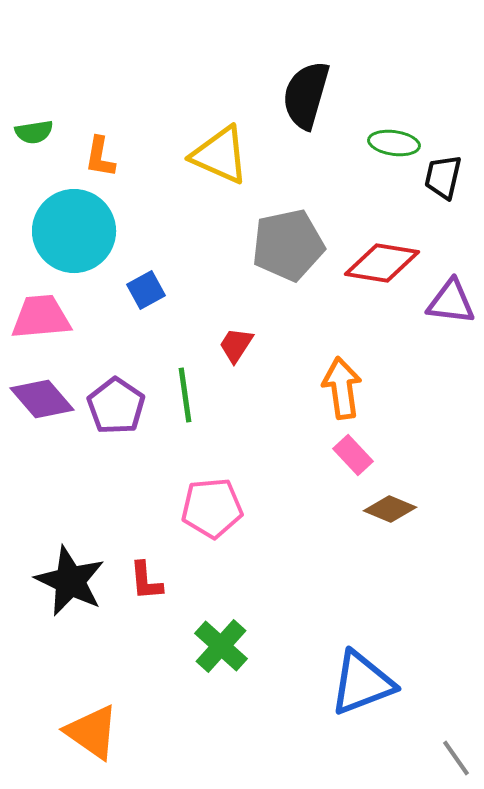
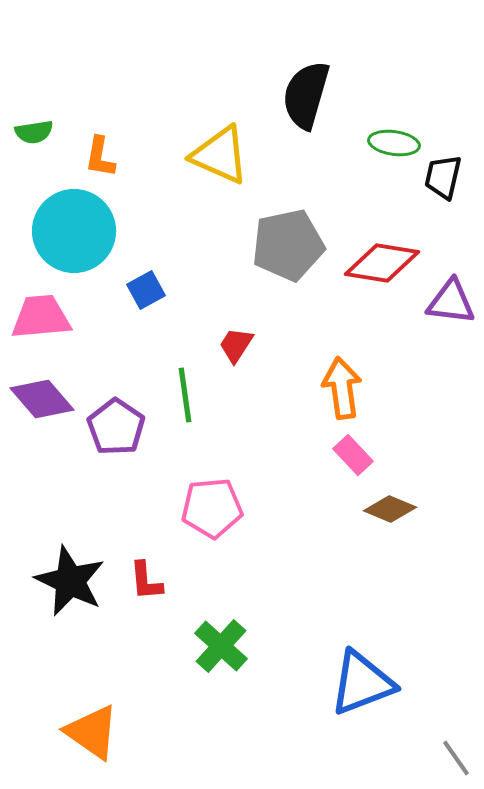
purple pentagon: moved 21 px down
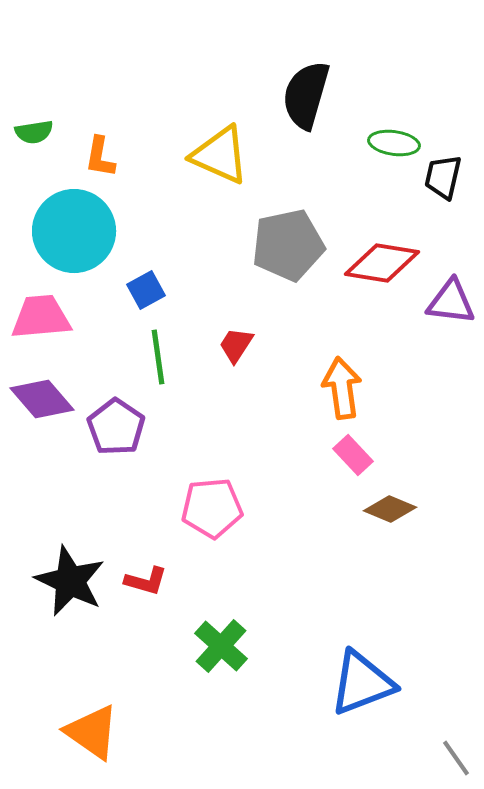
green line: moved 27 px left, 38 px up
red L-shape: rotated 69 degrees counterclockwise
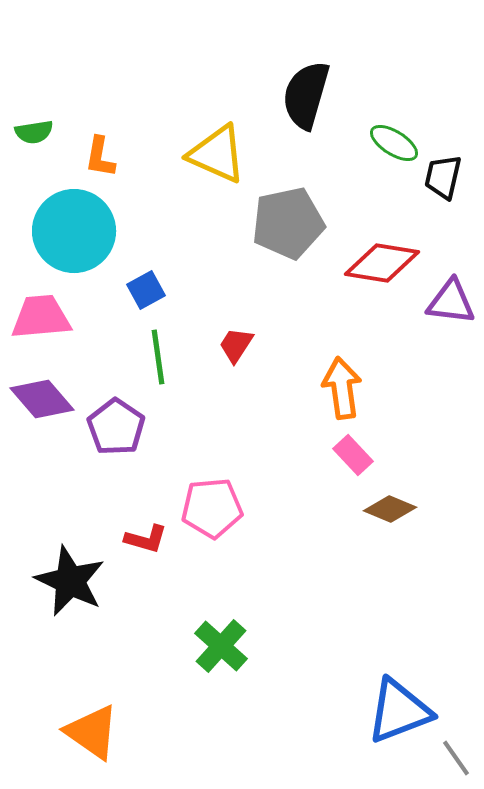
green ellipse: rotated 24 degrees clockwise
yellow triangle: moved 3 px left, 1 px up
gray pentagon: moved 22 px up
red L-shape: moved 42 px up
blue triangle: moved 37 px right, 28 px down
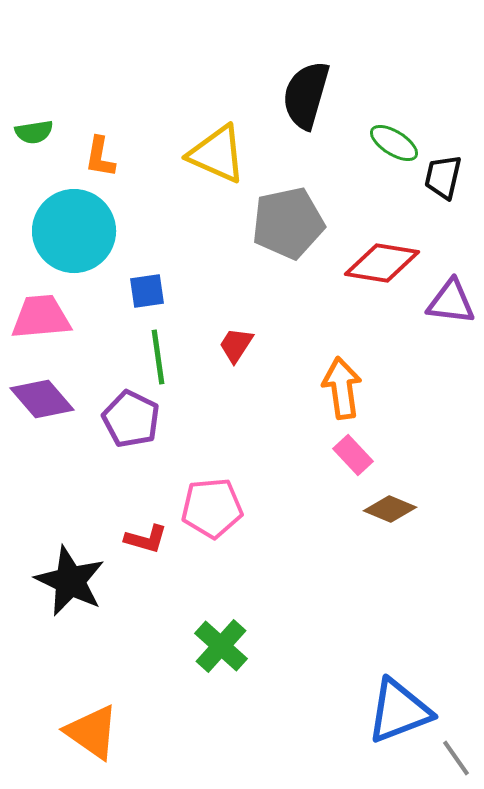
blue square: moved 1 px right, 1 px down; rotated 21 degrees clockwise
purple pentagon: moved 15 px right, 8 px up; rotated 8 degrees counterclockwise
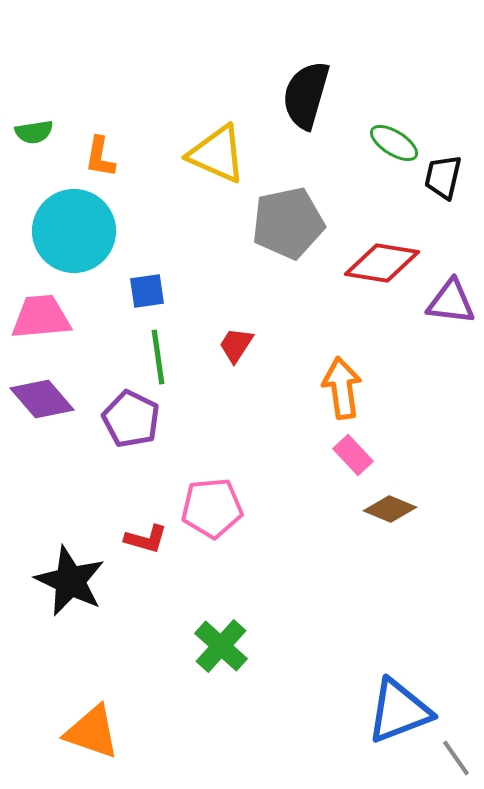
orange triangle: rotated 16 degrees counterclockwise
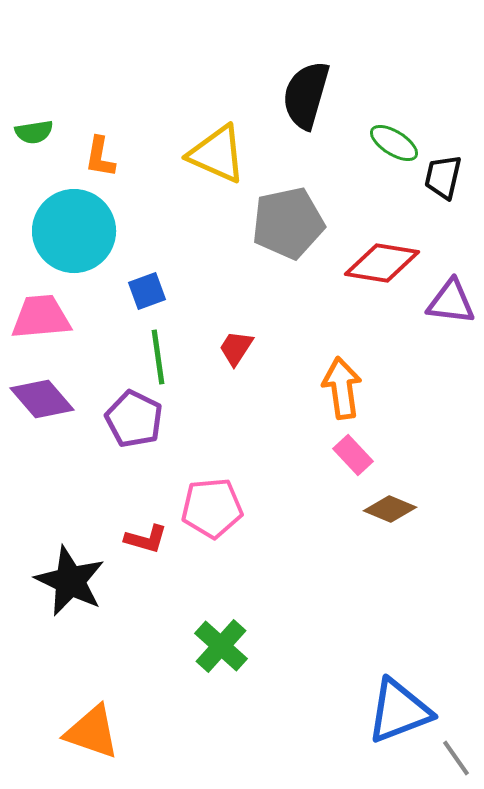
blue square: rotated 12 degrees counterclockwise
red trapezoid: moved 3 px down
purple pentagon: moved 3 px right
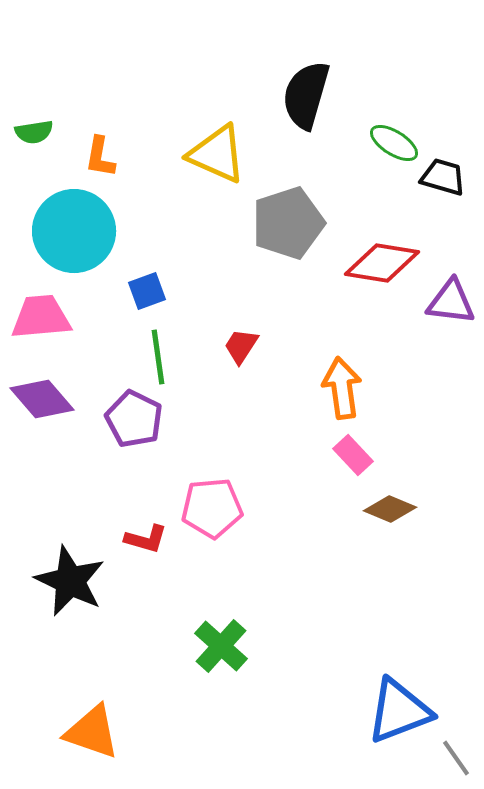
black trapezoid: rotated 93 degrees clockwise
gray pentagon: rotated 6 degrees counterclockwise
red trapezoid: moved 5 px right, 2 px up
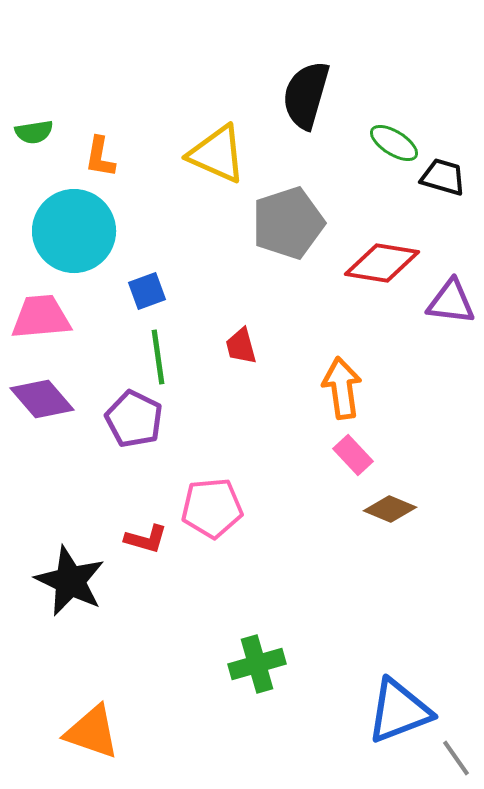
red trapezoid: rotated 48 degrees counterclockwise
green cross: moved 36 px right, 18 px down; rotated 32 degrees clockwise
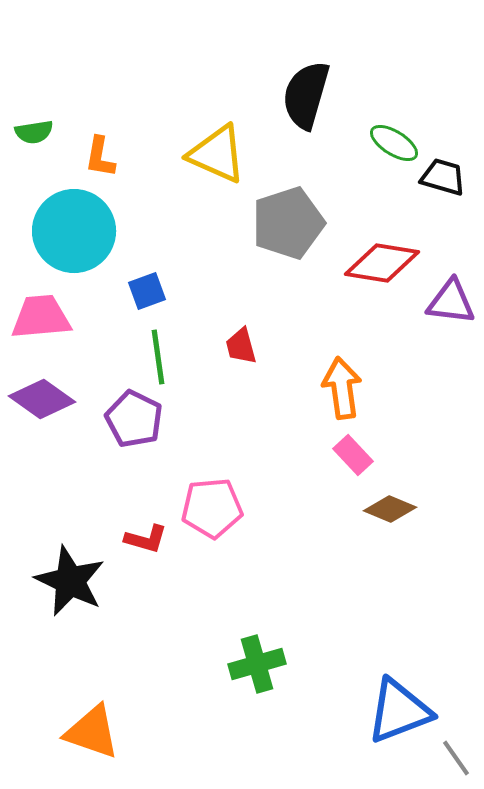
purple diamond: rotated 14 degrees counterclockwise
